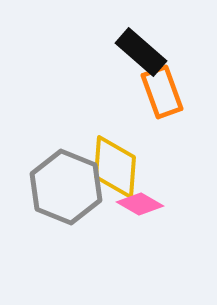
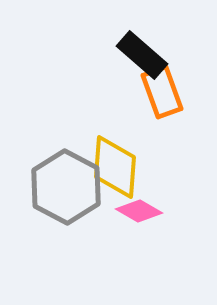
black rectangle: moved 1 px right, 3 px down
gray hexagon: rotated 6 degrees clockwise
pink diamond: moved 1 px left, 7 px down
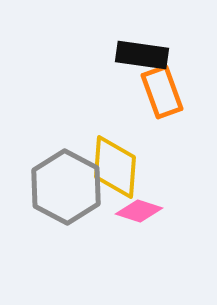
black rectangle: rotated 33 degrees counterclockwise
pink diamond: rotated 12 degrees counterclockwise
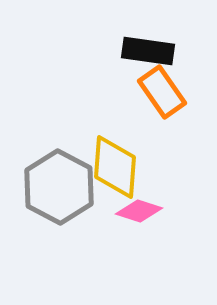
black rectangle: moved 6 px right, 4 px up
orange rectangle: rotated 15 degrees counterclockwise
gray hexagon: moved 7 px left
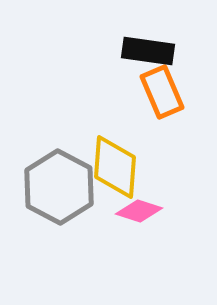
orange rectangle: rotated 12 degrees clockwise
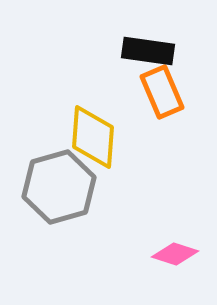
yellow diamond: moved 22 px left, 30 px up
gray hexagon: rotated 16 degrees clockwise
pink diamond: moved 36 px right, 43 px down
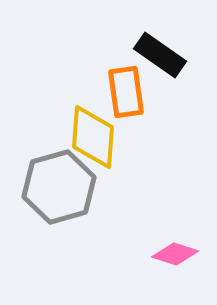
black rectangle: moved 12 px right, 4 px down; rotated 27 degrees clockwise
orange rectangle: moved 36 px left; rotated 15 degrees clockwise
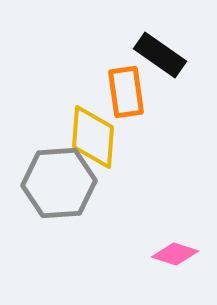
gray hexagon: moved 4 px up; rotated 12 degrees clockwise
